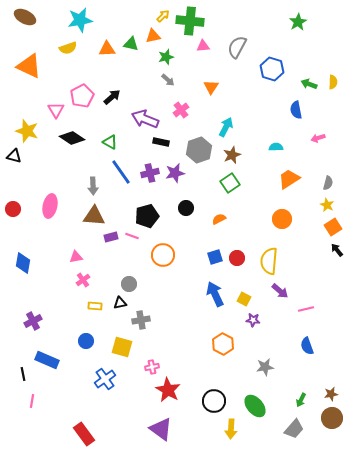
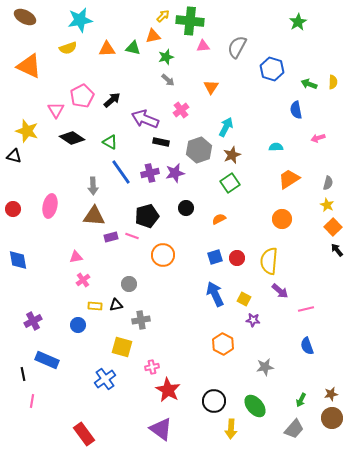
green triangle at (131, 44): moved 2 px right, 4 px down
black arrow at (112, 97): moved 3 px down
orange square at (333, 227): rotated 12 degrees counterclockwise
blue diamond at (23, 263): moved 5 px left, 3 px up; rotated 20 degrees counterclockwise
black triangle at (120, 303): moved 4 px left, 2 px down
blue circle at (86, 341): moved 8 px left, 16 px up
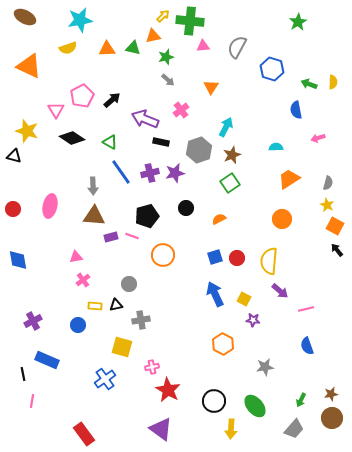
orange square at (333, 227): moved 2 px right, 1 px up; rotated 18 degrees counterclockwise
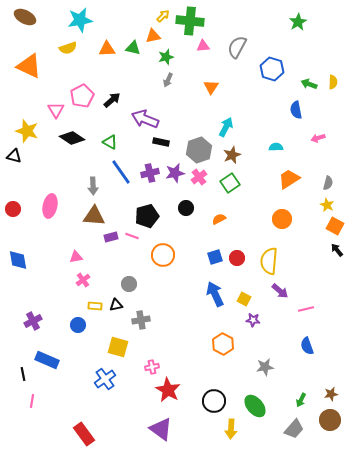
gray arrow at (168, 80): rotated 72 degrees clockwise
pink cross at (181, 110): moved 18 px right, 67 px down
yellow square at (122, 347): moved 4 px left
brown circle at (332, 418): moved 2 px left, 2 px down
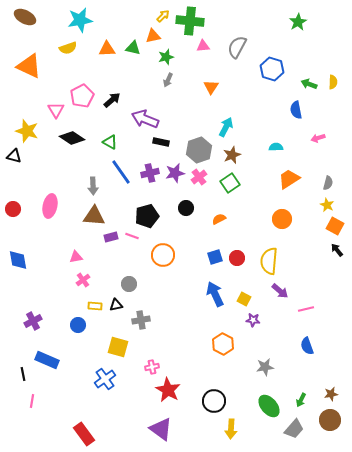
green ellipse at (255, 406): moved 14 px right
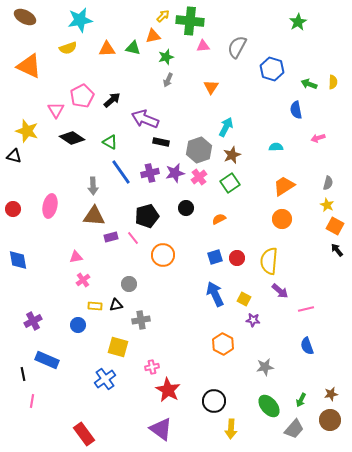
orange trapezoid at (289, 179): moved 5 px left, 7 px down
pink line at (132, 236): moved 1 px right, 2 px down; rotated 32 degrees clockwise
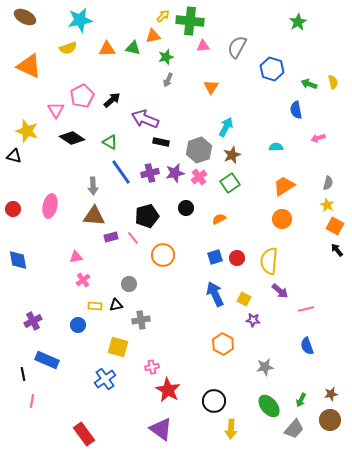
yellow semicircle at (333, 82): rotated 16 degrees counterclockwise
